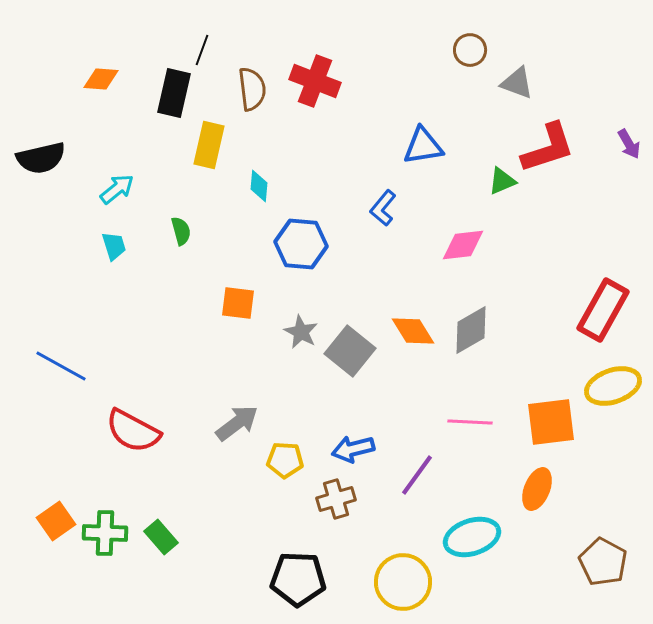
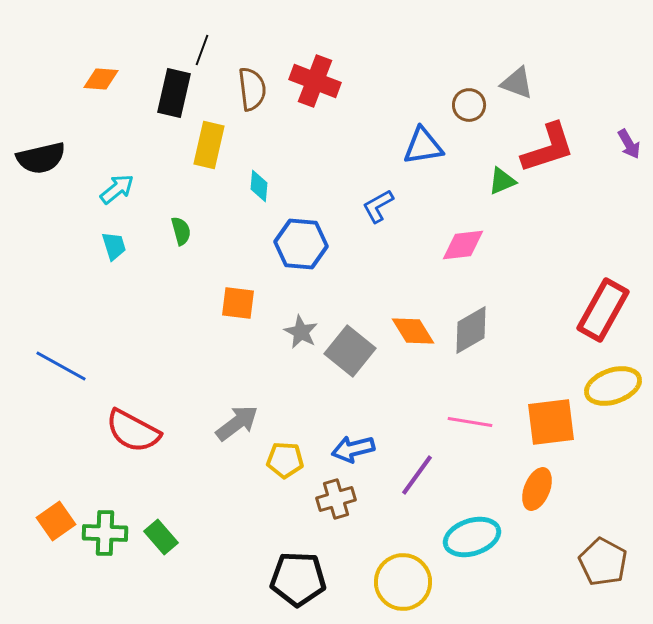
brown circle at (470, 50): moved 1 px left, 55 px down
blue L-shape at (383, 208): moved 5 px left, 2 px up; rotated 21 degrees clockwise
pink line at (470, 422): rotated 6 degrees clockwise
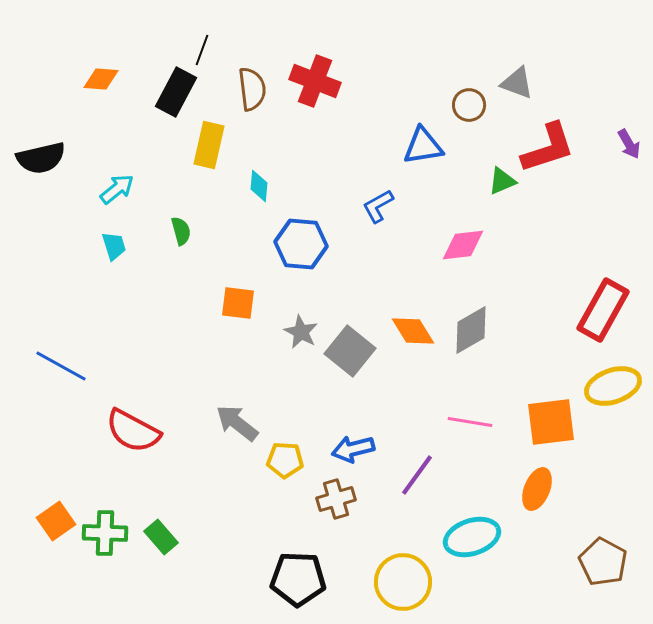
black rectangle at (174, 93): moved 2 px right, 1 px up; rotated 15 degrees clockwise
gray arrow at (237, 423): rotated 105 degrees counterclockwise
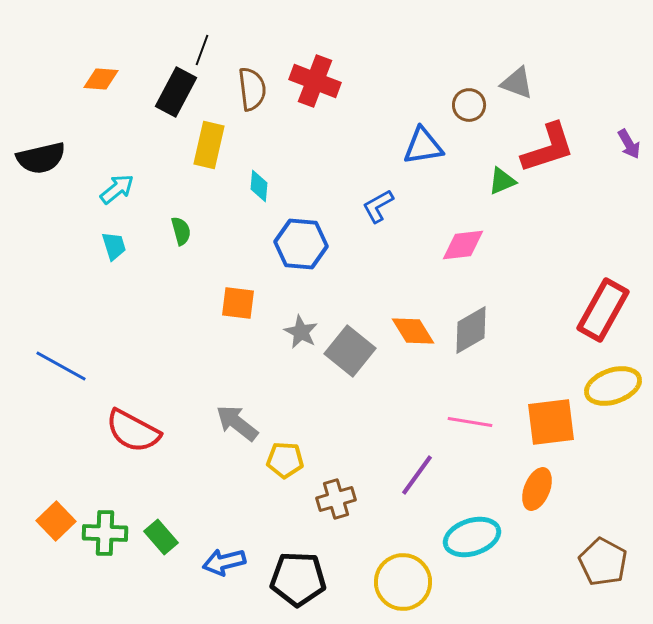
blue arrow at (353, 449): moved 129 px left, 113 px down
orange square at (56, 521): rotated 9 degrees counterclockwise
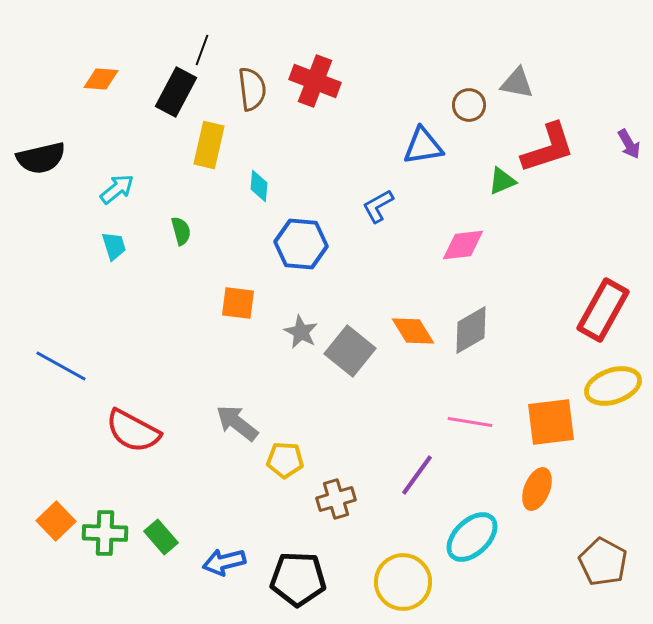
gray triangle at (517, 83): rotated 9 degrees counterclockwise
cyan ellipse at (472, 537): rotated 26 degrees counterclockwise
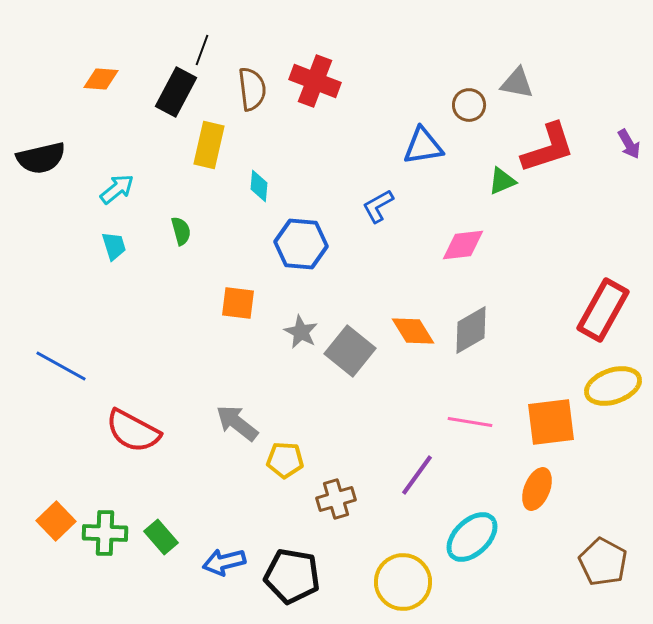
black pentagon at (298, 579): moved 6 px left, 3 px up; rotated 8 degrees clockwise
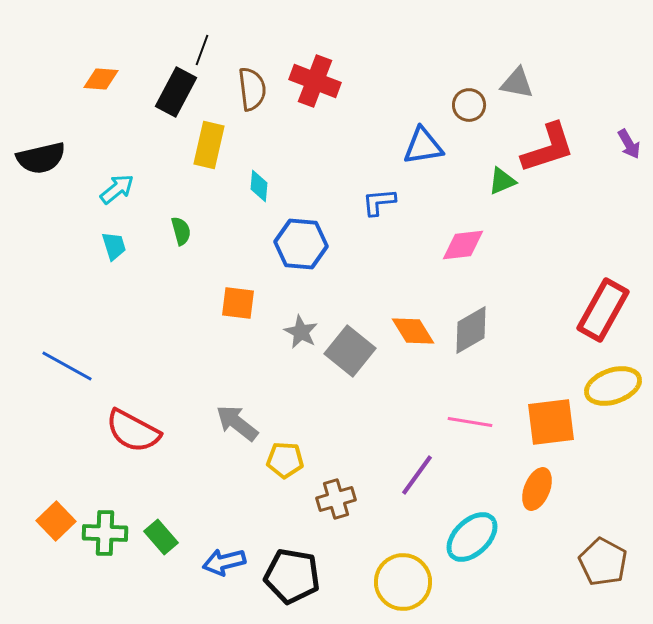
blue L-shape at (378, 206): moved 1 px right, 4 px up; rotated 24 degrees clockwise
blue line at (61, 366): moved 6 px right
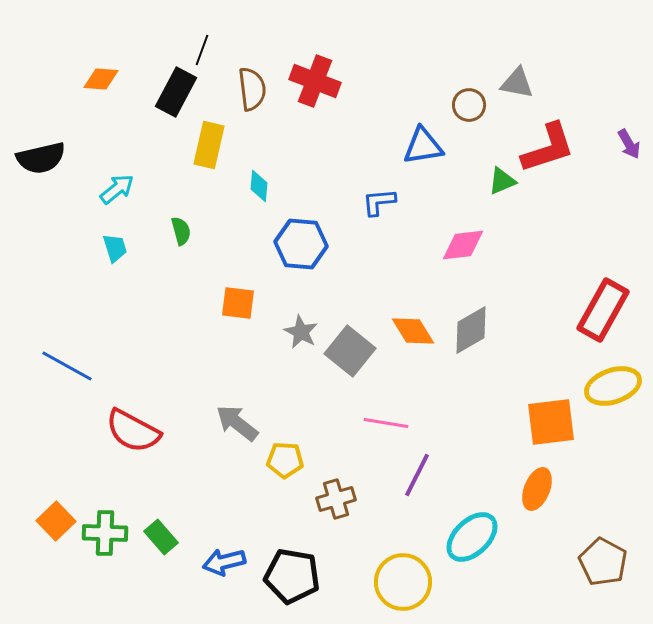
cyan trapezoid at (114, 246): moved 1 px right, 2 px down
pink line at (470, 422): moved 84 px left, 1 px down
purple line at (417, 475): rotated 9 degrees counterclockwise
